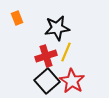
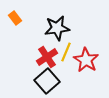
orange rectangle: moved 2 px left; rotated 16 degrees counterclockwise
red cross: moved 1 px right, 1 px down; rotated 15 degrees counterclockwise
red star: moved 14 px right, 21 px up
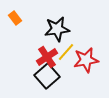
black star: moved 1 px down
yellow line: rotated 18 degrees clockwise
red star: rotated 30 degrees clockwise
black square: moved 5 px up
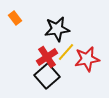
red star: moved 1 px right, 1 px up
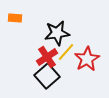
orange rectangle: rotated 48 degrees counterclockwise
black star: moved 4 px down
red star: rotated 20 degrees counterclockwise
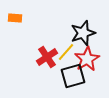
black star: moved 26 px right; rotated 10 degrees counterclockwise
black square: moved 26 px right; rotated 25 degrees clockwise
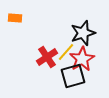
red star: moved 5 px left
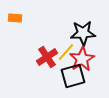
black star: rotated 15 degrees clockwise
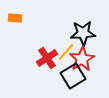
red cross: moved 1 px down
black square: rotated 15 degrees counterclockwise
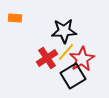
black star: moved 19 px left, 2 px up
